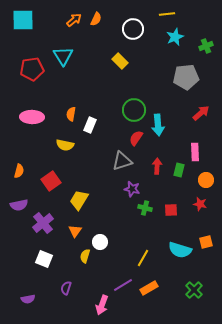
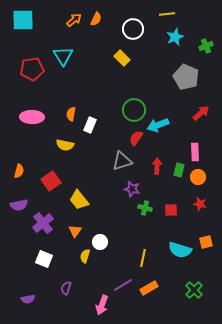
yellow rectangle at (120, 61): moved 2 px right, 3 px up
gray pentagon at (186, 77): rotated 30 degrees clockwise
cyan arrow at (158, 125): rotated 75 degrees clockwise
orange circle at (206, 180): moved 8 px left, 3 px up
yellow trapezoid at (79, 200): rotated 70 degrees counterclockwise
yellow line at (143, 258): rotated 18 degrees counterclockwise
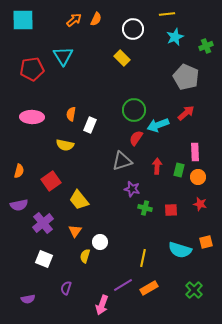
red arrow at (201, 113): moved 15 px left
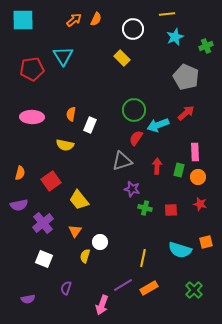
orange semicircle at (19, 171): moved 1 px right, 2 px down
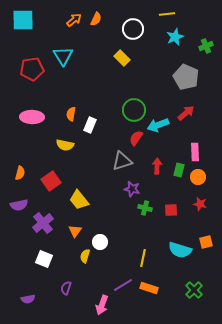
orange rectangle at (149, 288): rotated 48 degrees clockwise
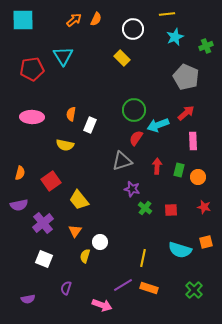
pink rectangle at (195, 152): moved 2 px left, 11 px up
red star at (200, 204): moved 4 px right, 3 px down
green cross at (145, 208): rotated 24 degrees clockwise
pink arrow at (102, 305): rotated 90 degrees counterclockwise
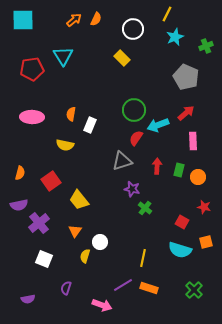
yellow line at (167, 14): rotated 56 degrees counterclockwise
red square at (171, 210): moved 11 px right, 12 px down; rotated 32 degrees clockwise
purple cross at (43, 223): moved 4 px left
